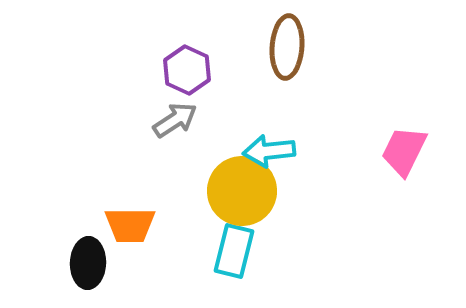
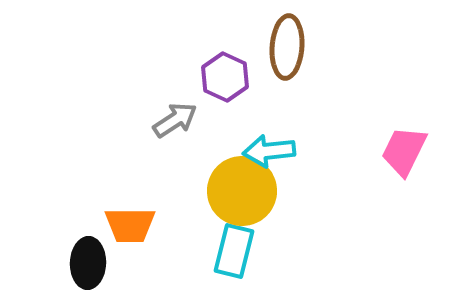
purple hexagon: moved 38 px right, 7 px down
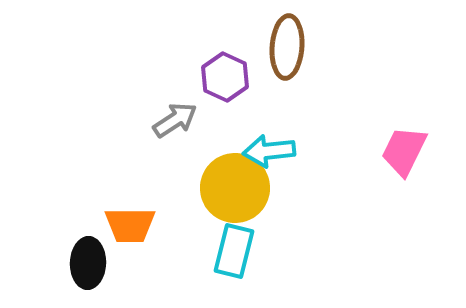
yellow circle: moved 7 px left, 3 px up
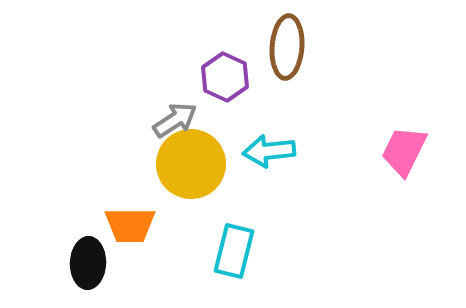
yellow circle: moved 44 px left, 24 px up
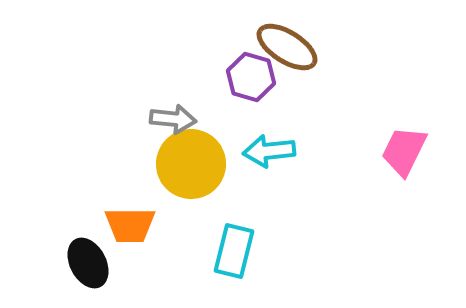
brown ellipse: rotated 62 degrees counterclockwise
purple hexagon: moved 26 px right; rotated 9 degrees counterclockwise
gray arrow: moved 2 px left, 1 px up; rotated 39 degrees clockwise
black ellipse: rotated 30 degrees counterclockwise
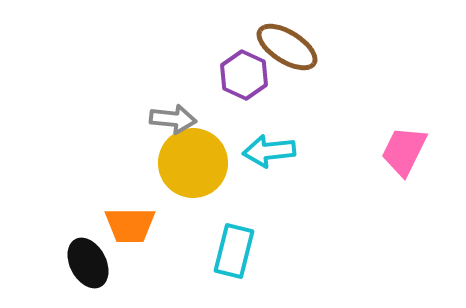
purple hexagon: moved 7 px left, 2 px up; rotated 9 degrees clockwise
yellow circle: moved 2 px right, 1 px up
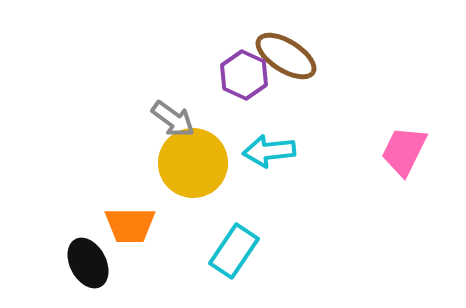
brown ellipse: moved 1 px left, 9 px down
gray arrow: rotated 30 degrees clockwise
cyan rectangle: rotated 20 degrees clockwise
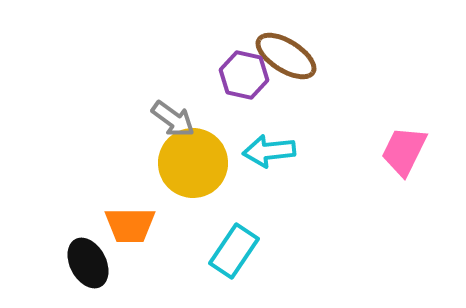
purple hexagon: rotated 12 degrees counterclockwise
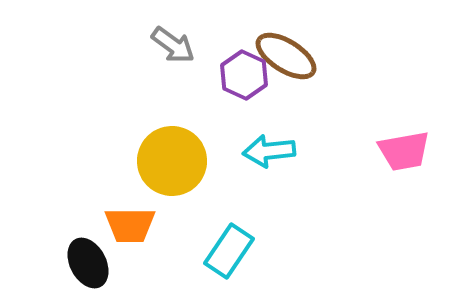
purple hexagon: rotated 12 degrees clockwise
gray arrow: moved 74 px up
pink trapezoid: rotated 126 degrees counterclockwise
yellow circle: moved 21 px left, 2 px up
cyan rectangle: moved 5 px left
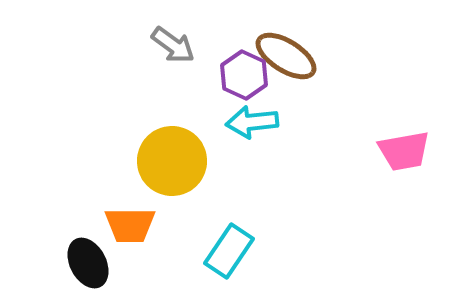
cyan arrow: moved 17 px left, 29 px up
